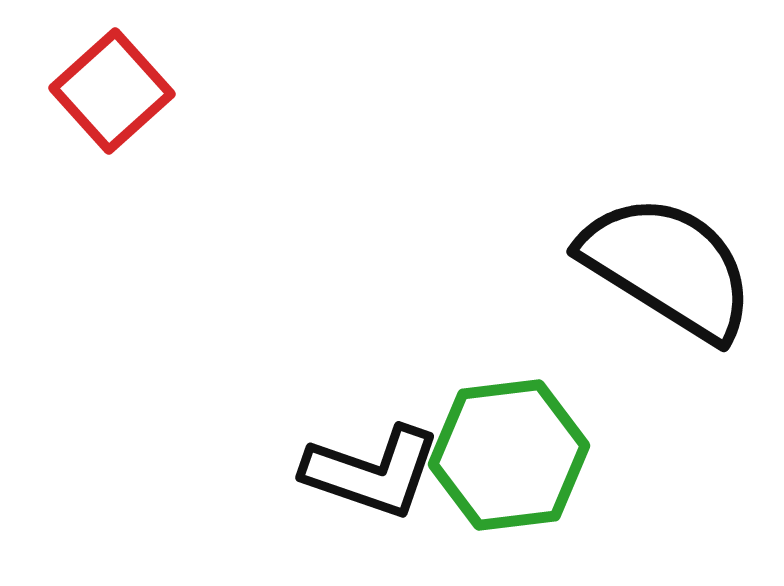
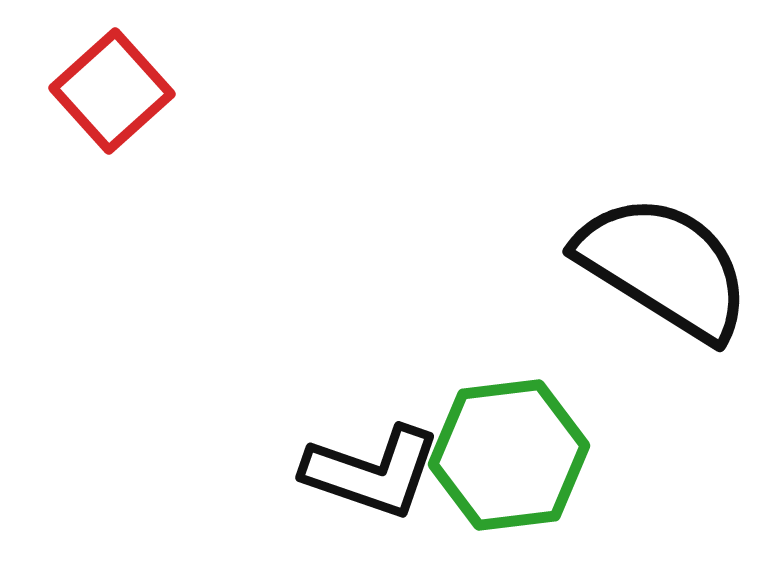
black semicircle: moved 4 px left
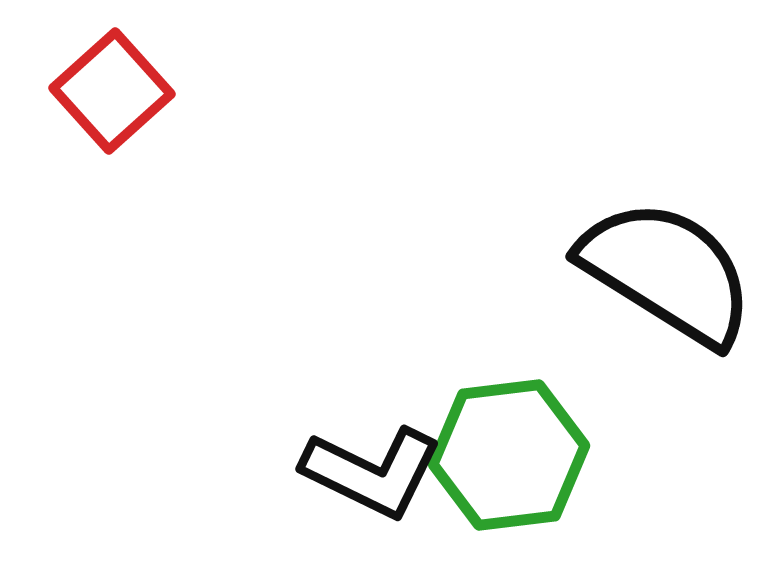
black semicircle: moved 3 px right, 5 px down
black L-shape: rotated 7 degrees clockwise
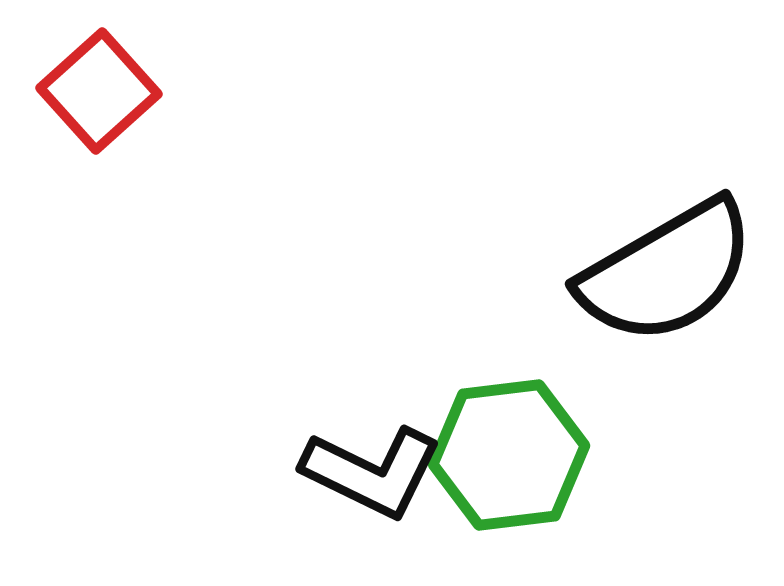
red square: moved 13 px left
black semicircle: rotated 118 degrees clockwise
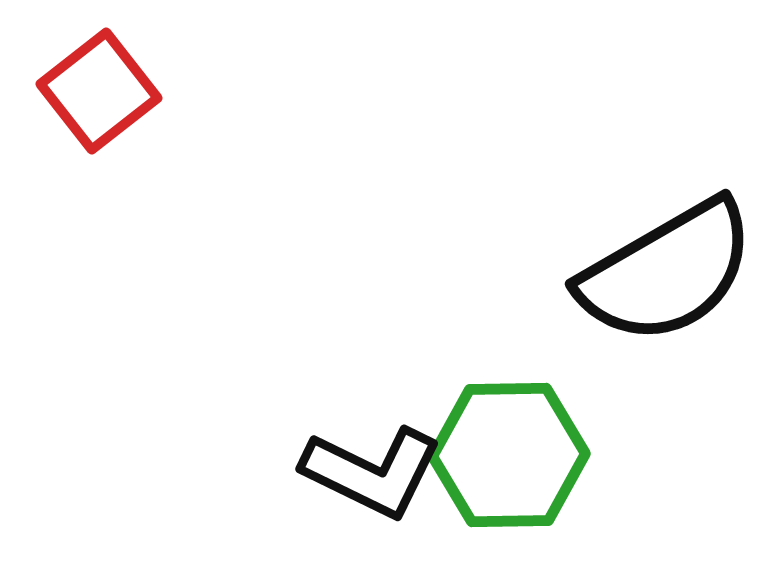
red square: rotated 4 degrees clockwise
green hexagon: rotated 6 degrees clockwise
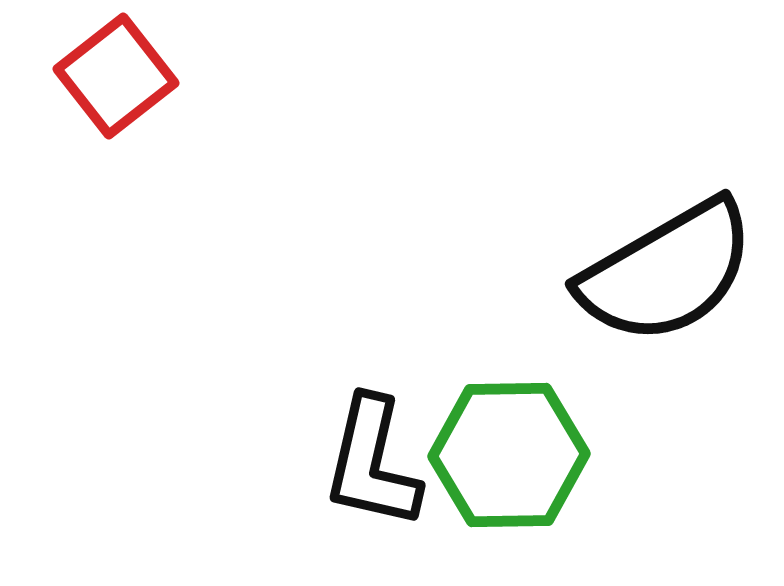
red square: moved 17 px right, 15 px up
black L-shape: moved 9 px up; rotated 77 degrees clockwise
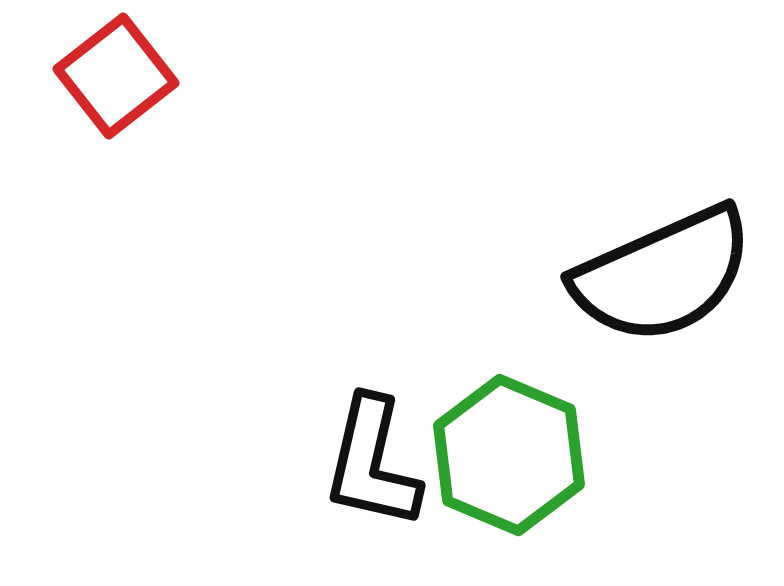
black semicircle: moved 4 px left, 3 px down; rotated 6 degrees clockwise
green hexagon: rotated 24 degrees clockwise
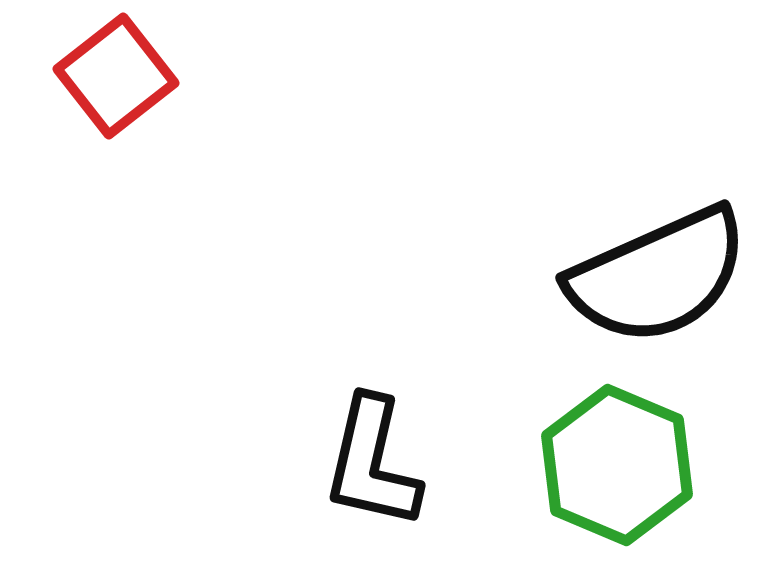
black semicircle: moved 5 px left, 1 px down
green hexagon: moved 108 px right, 10 px down
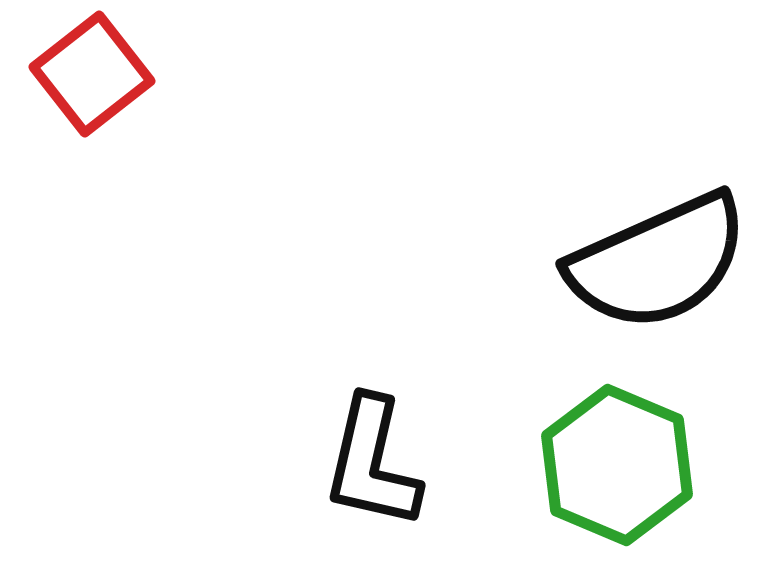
red square: moved 24 px left, 2 px up
black semicircle: moved 14 px up
